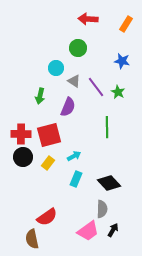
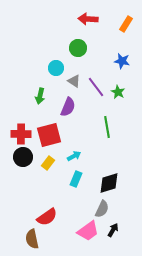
green line: rotated 10 degrees counterclockwise
black diamond: rotated 65 degrees counterclockwise
gray semicircle: rotated 24 degrees clockwise
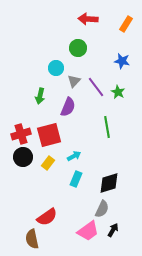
gray triangle: rotated 40 degrees clockwise
red cross: rotated 18 degrees counterclockwise
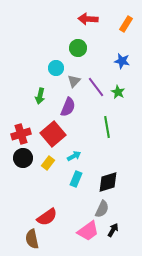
red square: moved 4 px right, 1 px up; rotated 25 degrees counterclockwise
black circle: moved 1 px down
black diamond: moved 1 px left, 1 px up
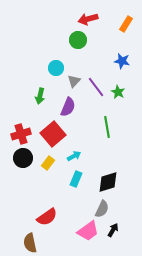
red arrow: rotated 18 degrees counterclockwise
green circle: moved 8 px up
brown semicircle: moved 2 px left, 4 px down
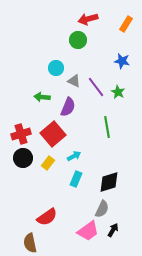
gray triangle: rotated 48 degrees counterclockwise
green arrow: moved 2 px right, 1 px down; rotated 84 degrees clockwise
black diamond: moved 1 px right
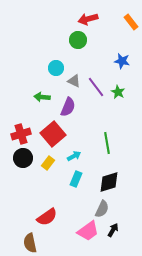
orange rectangle: moved 5 px right, 2 px up; rotated 70 degrees counterclockwise
green line: moved 16 px down
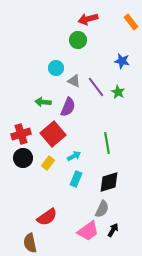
green arrow: moved 1 px right, 5 px down
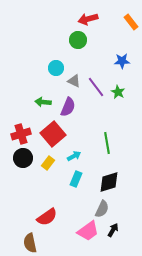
blue star: rotated 14 degrees counterclockwise
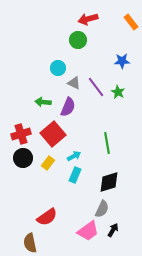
cyan circle: moved 2 px right
gray triangle: moved 2 px down
cyan rectangle: moved 1 px left, 4 px up
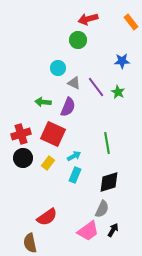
red square: rotated 25 degrees counterclockwise
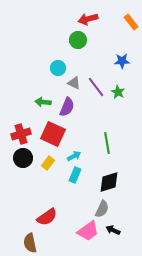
purple semicircle: moved 1 px left
black arrow: rotated 96 degrees counterclockwise
